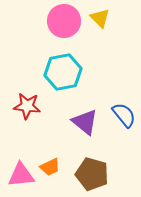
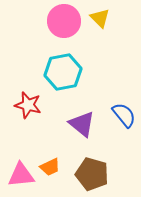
red star: moved 1 px right, 1 px up; rotated 8 degrees clockwise
purple triangle: moved 3 px left, 2 px down
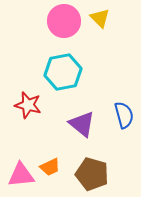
blue semicircle: rotated 24 degrees clockwise
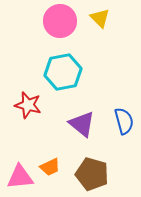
pink circle: moved 4 px left
blue semicircle: moved 6 px down
pink triangle: moved 1 px left, 2 px down
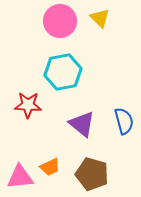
red star: rotated 12 degrees counterclockwise
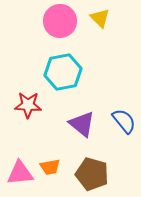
blue semicircle: rotated 24 degrees counterclockwise
orange trapezoid: rotated 15 degrees clockwise
pink triangle: moved 4 px up
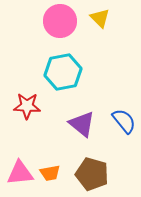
red star: moved 1 px left, 1 px down
orange trapezoid: moved 6 px down
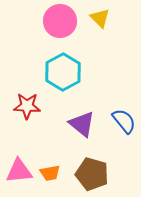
cyan hexagon: rotated 18 degrees counterclockwise
pink triangle: moved 1 px left, 2 px up
